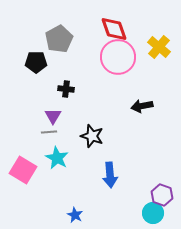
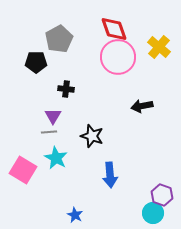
cyan star: moved 1 px left
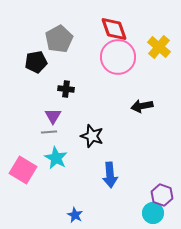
black pentagon: rotated 10 degrees counterclockwise
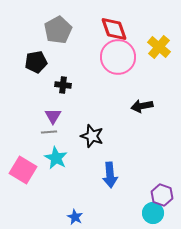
gray pentagon: moved 1 px left, 9 px up
black cross: moved 3 px left, 4 px up
blue star: moved 2 px down
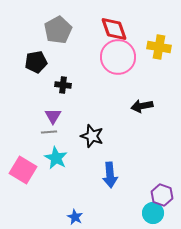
yellow cross: rotated 30 degrees counterclockwise
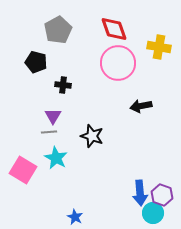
pink circle: moved 6 px down
black pentagon: rotated 25 degrees clockwise
black arrow: moved 1 px left
blue arrow: moved 30 px right, 18 px down
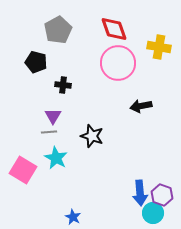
blue star: moved 2 px left
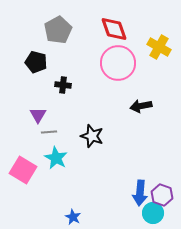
yellow cross: rotated 20 degrees clockwise
purple triangle: moved 15 px left, 1 px up
blue arrow: rotated 10 degrees clockwise
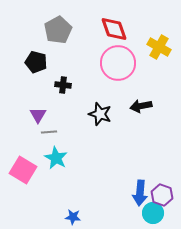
black star: moved 8 px right, 22 px up
blue star: rotated 21 degrees counterclockwise
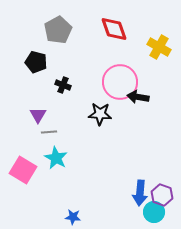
pink circle: moved 2 px right, 19 px down
black cross: rotated 14 degrees clockwise
black arrow: moved 3 px left, 9 px up; rotated 20 degrees clockwise
black star: rotated 15 degrees counterclockwise
cyan circle: moved 1 px right, 1 px up
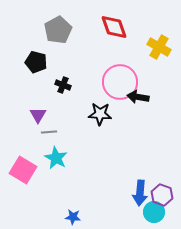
red diamond: moved 2 px up
